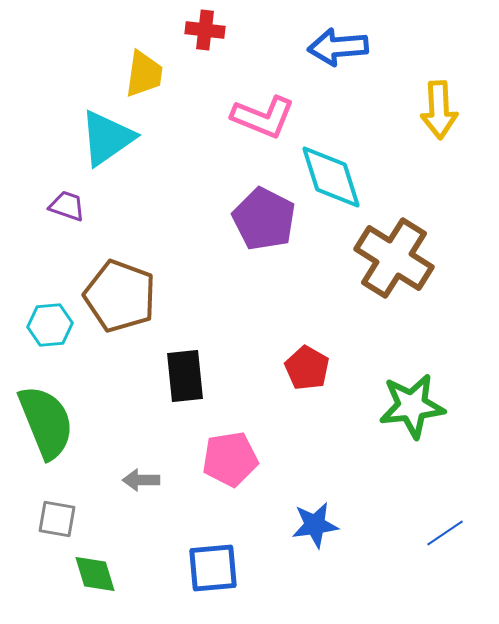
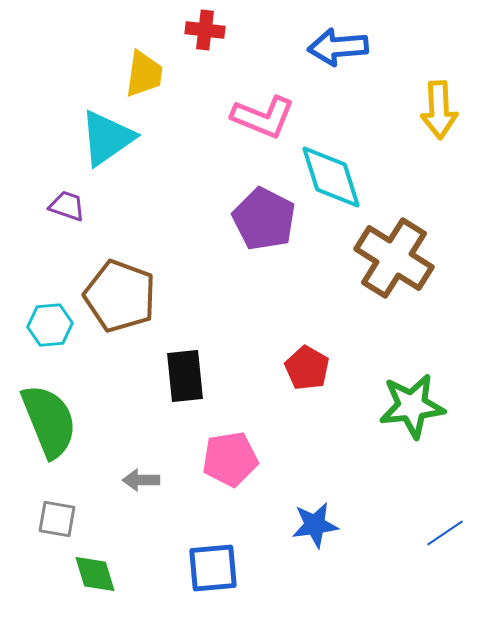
green semicircle: moved 3 px right, 1 px up
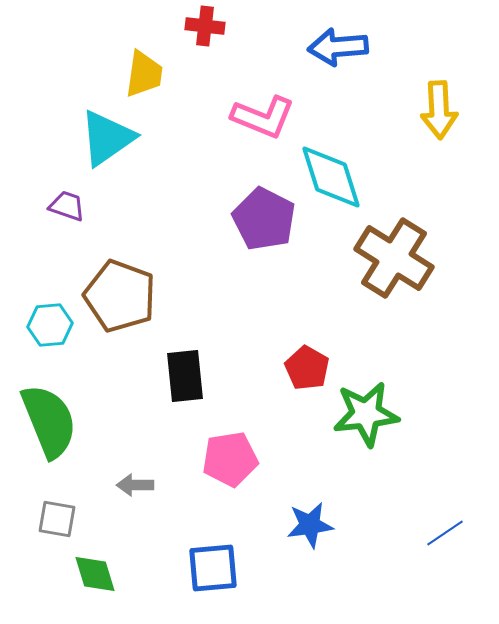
red cross: moved 4 px up
green star: moved 46 px left, 8 px down
gray arrow: moved 6 px left, 5 px down
blue star: moved 5 px left
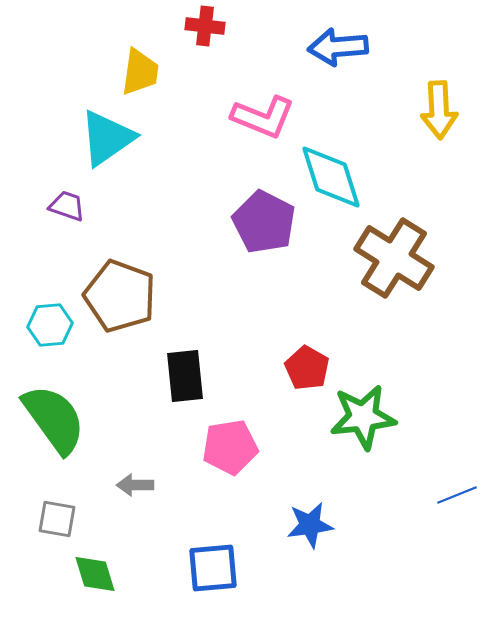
yellow trapezoid: moved 4 px left, 2 px up
purple pentagon: moved 3 px down
green star: moved 3 px left, 3 px down
green semicircle: moved 5 px right, 2 px up; rotated 14 degrees counterclockwise
pink pentagon: moved 12 px up
blue line: moved 12 px right, 38 px up; rotated 12 degrees clockwise
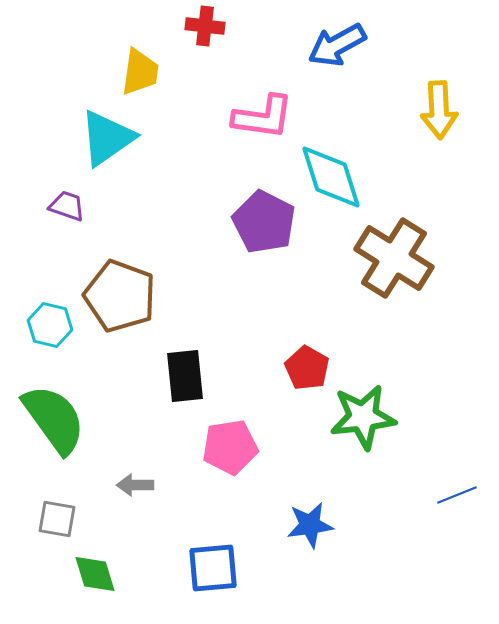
blue arrow: moved 1 px left, 2 px up; rotated 24 degrees counterclockwise
pink L-shape: rotated 14 degrees counterclockwise
cyan hexagon: rotated 18 degrees clockwise
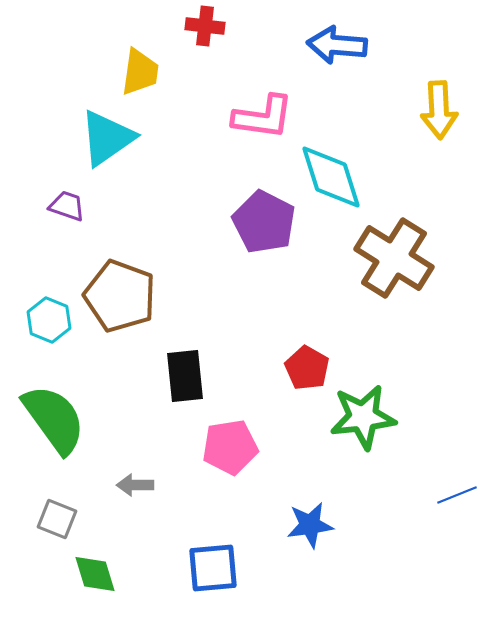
blue arrow: rotated 34 degrees clockwise
cyan hexagon: moved 1 px left, 5 px up; rotated 9 degrees clockwise
gray square: rotated 12 degrees clockwise
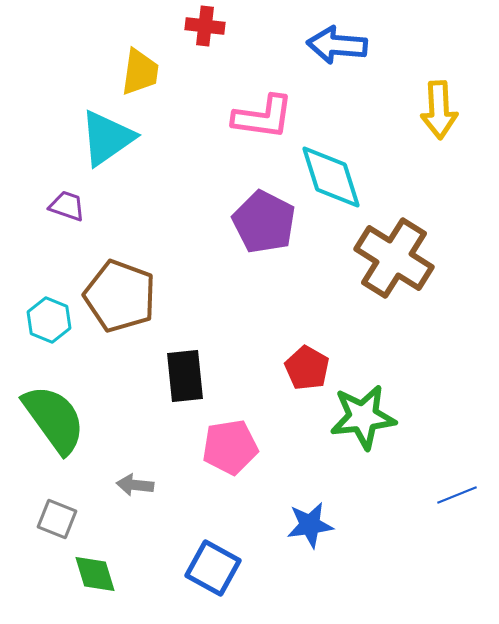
gray arrow: rotated 6 degrees clockwise
blue square: rotated 34 degrees clockwise
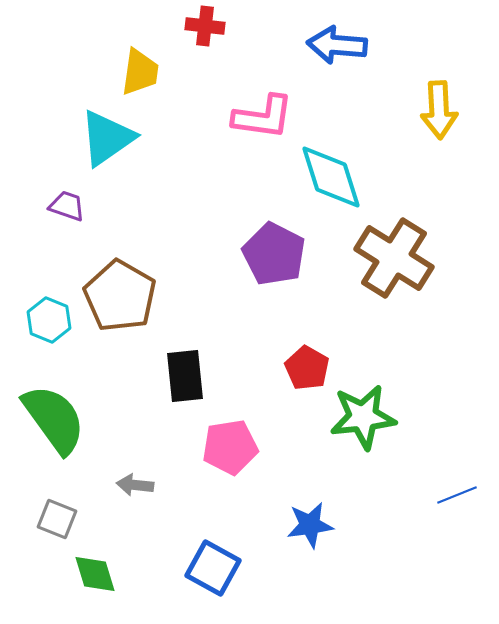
purple pentagon: moved 10 px right, 32 px down
brown pentagon: rotated 10 degrees clockwise
